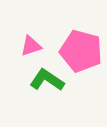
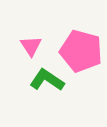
pink triangle: rotated 45 degrees counterclockwise
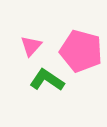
pink triangle: rotated 15 degrees clockwise
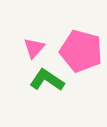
pink triangle: moved 3 px right, 2 px down
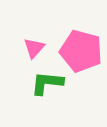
green L-shape: moved 3 px down; rotated 28 degrees counterclockwise
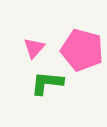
pink pentagon: moved 1 px right, 1 px up
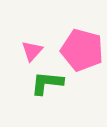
pink triangle: moved 2 px left, 3 px down
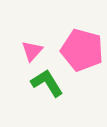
green L-shape: rotated 52 degrees clockwise
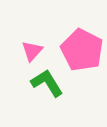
pink pentagon: rotated 12 degrees clockwise
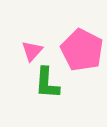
green L-shape: rotated 144 degrees counterclockwise
